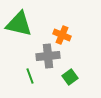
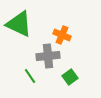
green triangle: rotated 12 degrees clockwise
green line: rotated 14 degrees counterclockwise
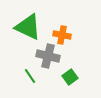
green triangle: moved 9 px right, 3 px down
orange cross: rotated 12 degrees counterclockwise
gray cross: rotated 20 degrees clockwise
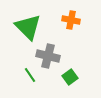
green triangle: rotated 20 degrees clockwise
orange cross: moved 9 px right, 15 px up
green line: moved 1 px up
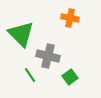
orange cross: moved 1 px left, 2 px up
green triangle: moved 7 px left, 7 px down
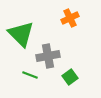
orange cross: rotated 36 degrees counterclockwise
gray cross: rotated 25 degrees counterclockwise
green line: rotated 35 degrees counterclockwise
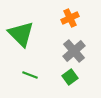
gray cross: moved 26 px right, 5 px up; rotated 30 degrees counterclockwise
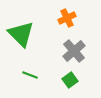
orange cross: moved 3 px left
green square: moved 3 px down
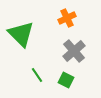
green line: moved 7 px right; rotated 35 degrees clockwise
green square: moved 4 px left; rotated 28 degrees counterclockwise
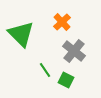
orange cross: moved 5 px left, 4 px down; rotated 18 degrees counterclockwise
gray cross: rotated 10 degrees counterclockwise
green line: moved 8 px right, 5 px up
